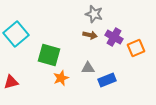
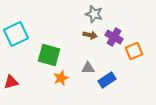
cyan square: rotated 15 degrees clockwise
orange square: moved 2 px left, 3 px down
blue rectangle: rotated 12 degrees counterclockwise
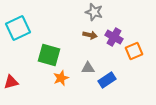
gray star: moved 2 px up
cyan square: moved 2 px right, 6 px up
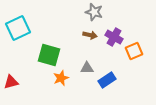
gray triangle: moved 1 px left
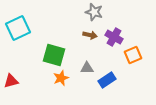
orange square: moved 1 px left, 4 px down
green square: moved 5 px right
red triangle: moved 1 px up
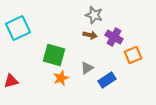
gray star: moved 3 px down
gray triangle: rotated 32 degrees counterclockwise
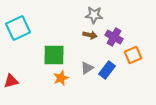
gray star: rotated 12 degrees counterclockwise
green square: rotated 15 degrees counterclockwise
blue rectangle: moved 10 px up; rotated 18 degrees counterclockwise
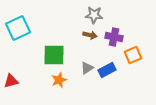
purple cross: rotated 18 degrees counterclockwise
blue rectangle: rotated 24 degrees clockwise
orange star: moved 2 px left, 2 px down
